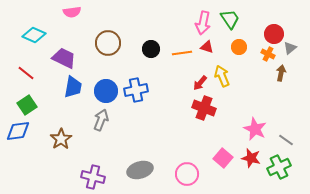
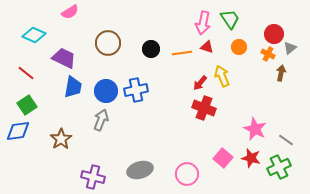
pink semicircle: moved 2 px left; rotated 24 degrees counterclockwise
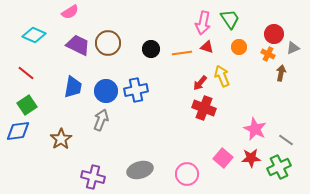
gray triangle: moved 3 px right; rotated 16 degrees clockwise
purple trapezoid: moved 14 px right, 13 px up
red star: rotated 18 degrees counterclockwise
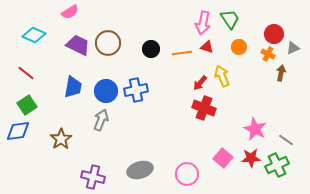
green cross: moved 2 px left, 2 px up
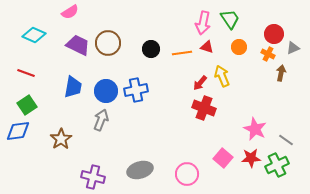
red line: rotated 18 degrees counterclockwise
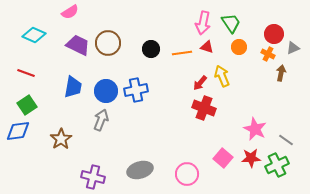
green trapezoid: moved 1 px right, 4 px down
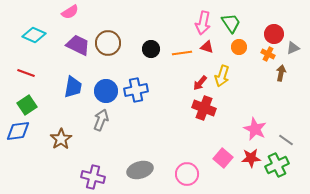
yellow arrow: rotated 140 degrees counterclockwise
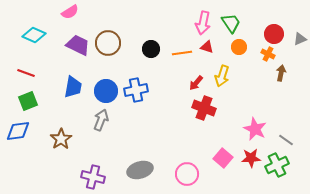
gray triangle: moved 7 px right, 9 px up
red arrow: moved 4 px left
green square: moved 1 px right, 4 px up; rotated 12 degrees clockwise
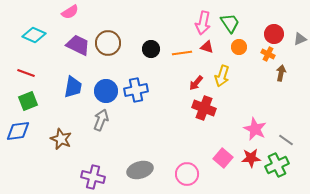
green trapezoid: moved 1 px left
brown star: rotated 15 degrees counterclockwise
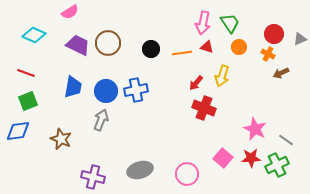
brown arrow: rotated 126 degrees counterclockwise
